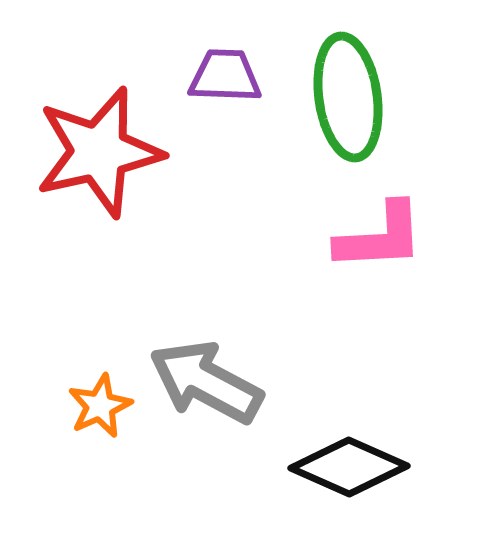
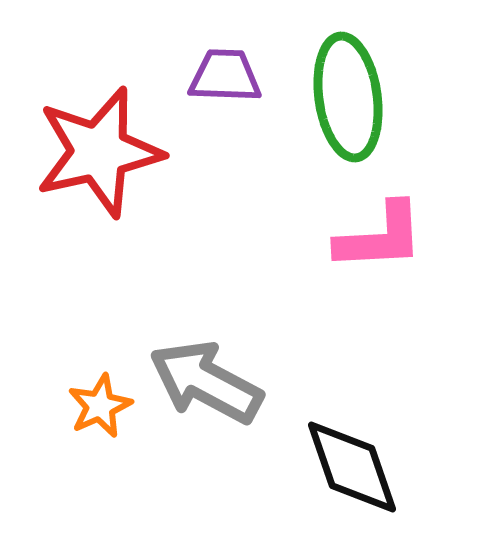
black diamond: moved 3 px right; rotated 47 degrees clockwise
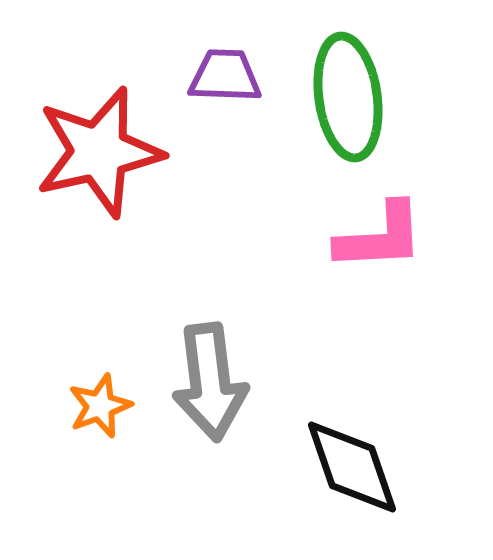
gray arrow: moved 4 px right; rotated 125 degrees counterclockwise
orange star: rotated 4 degrees clockwise
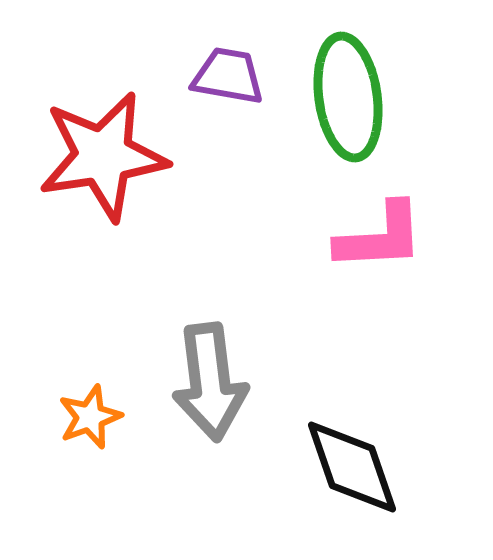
purple trapezoid: moved 3 px right; rotated 8 degrees clockwise
red star: moved 4 px right, 4 px down; rotated 4 degrees clockwise
orange star: moved 10 px left, 11 px down
